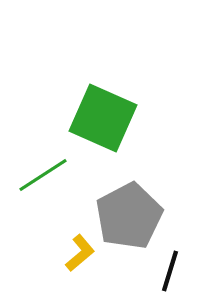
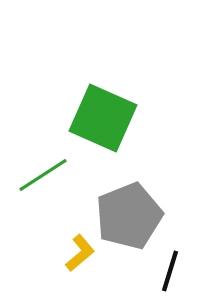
gray pentagon: rotated 6 degrees clockwise
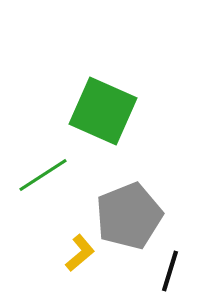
green square: moved 7 px up
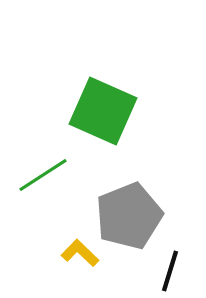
yellow L-shape: rotated 96 degrees counterclockwise
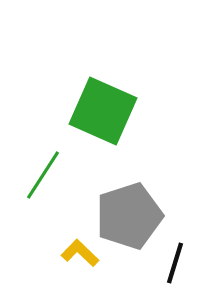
green line: rotated 24 degrees counterclockwise
gray pentagon: rotated 4 degrees clockwise
black line: moved 5 px right, 8 px up
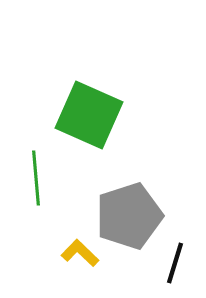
green square: moved 14 px left, 4 px down
green line: moved 7 px left, 3 px down; rotated 38 degrees counterclockwise
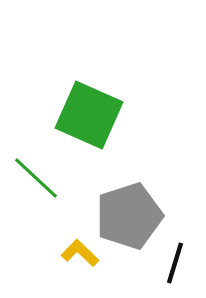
green line: rotated 42 degrees counterclockwise
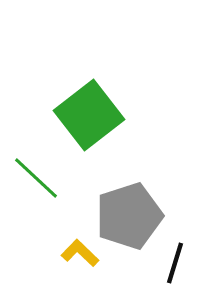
green square: rotated 28 degrees clockwise
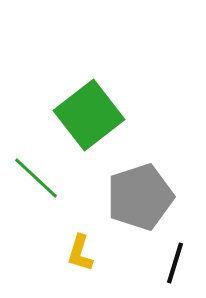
gray pentagon: moved 11 px right, 19 px up
yellow L-shape: rotated 117 degrees counterclockwise
